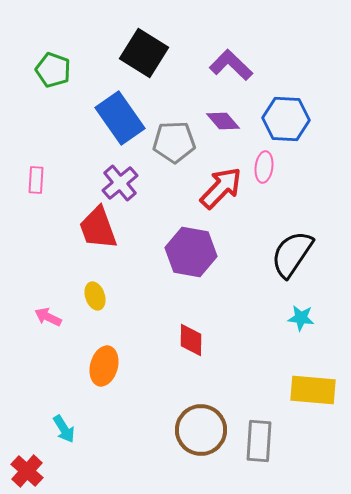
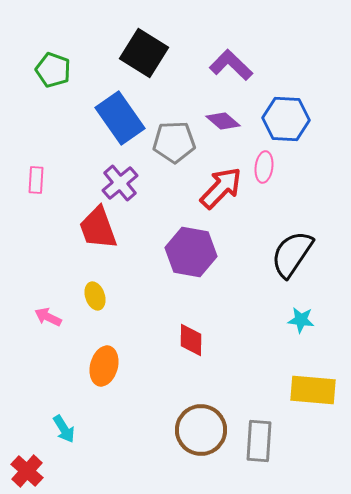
purple diamond: rotated 8 degrees counterclockwise
cyan star: moved 2 px down
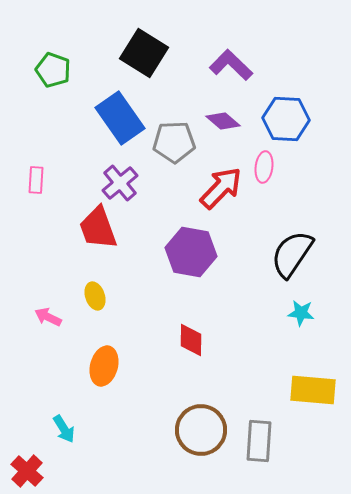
cyan star: moved 7 px up
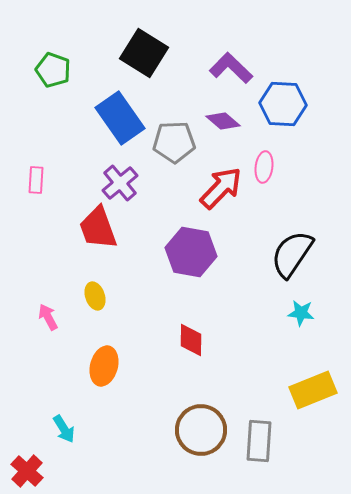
purple L-shape: moved 3 px down
blue hexagon: moved 3 px left, 15 px up
pink arrow: rotated 36 degrees clockwise
yellow rectangle: rotated 27 degrees counterclockwise
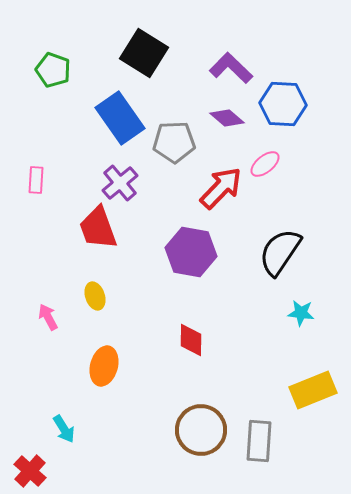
purple diamond: moved 4 px right, 3 px up
pink ellipse: moved 1 px right, 3 px up; rotated 44 degrees clockwise
black semicircle: moved 12 px left, 2 px up
red cross: moved 3 px right
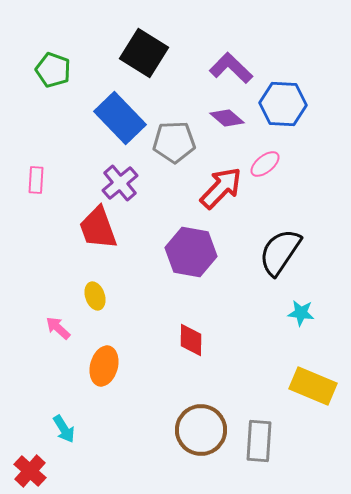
blue rectangle: rotated 9 degrees counterclockwise
pink arrow: moved 10 px right, 11 px down; rotated 20 degrees counterclockwise
yellow rectangle: moved 4 px up; rotated 45 degrees clockwise
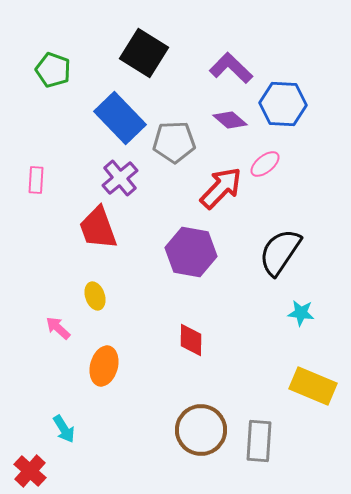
purple diamond: moved 3 px right, 2 px down
purple cross: moved 5 px up
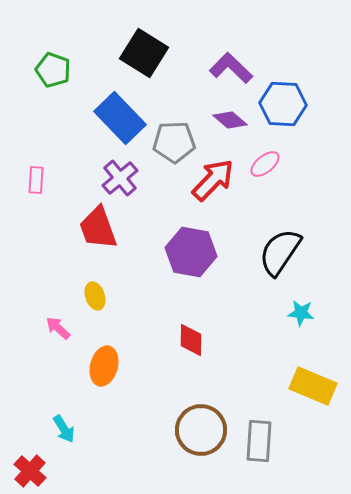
red arrow: moved 8 px left, 8 px up
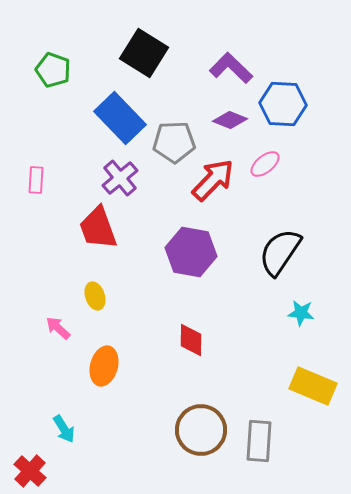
purple diamond: rotated 20 degrees counterclockwise
